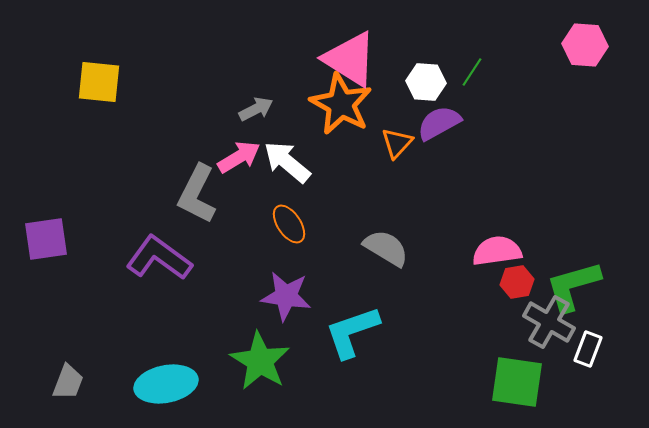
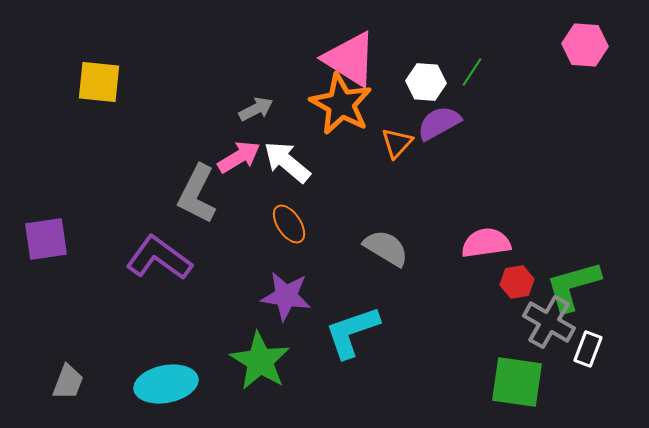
pink semicircle: moved 11 px left, 8 px up
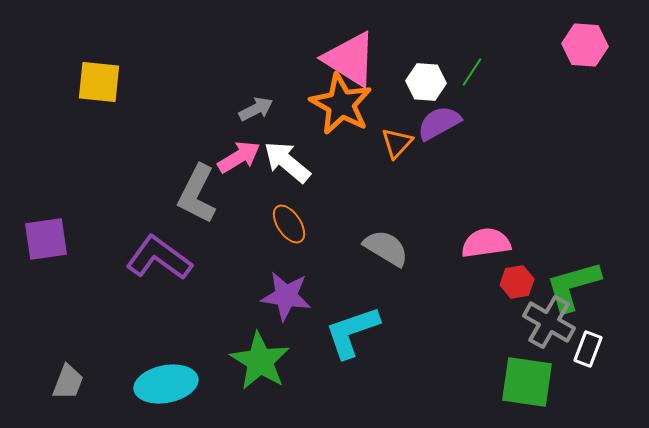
green square: moved 10 px right
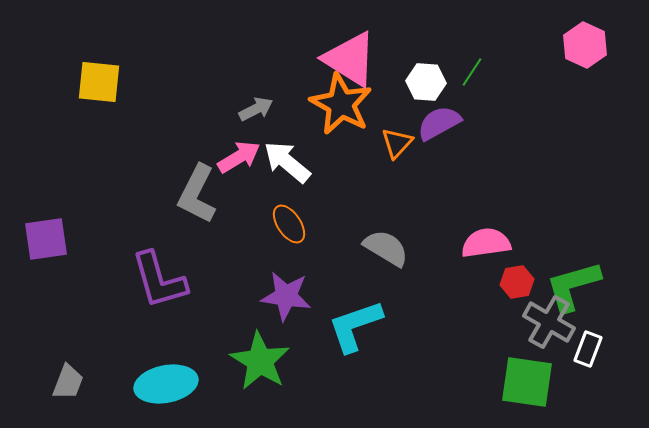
pink hexagon: rotated 21 degrees clockwise
purple L-shape: moved 22 px down; rotated 142 degrees counterclockwise
cyan L-shape: moved 3 px right, 6 px up
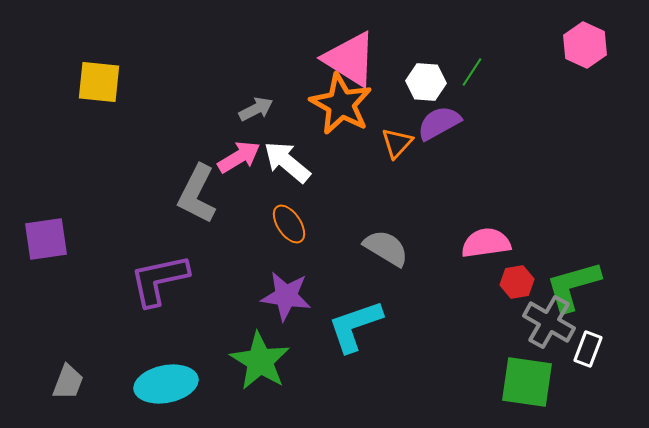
purple L-shape: rotated 94 degrees clockwise
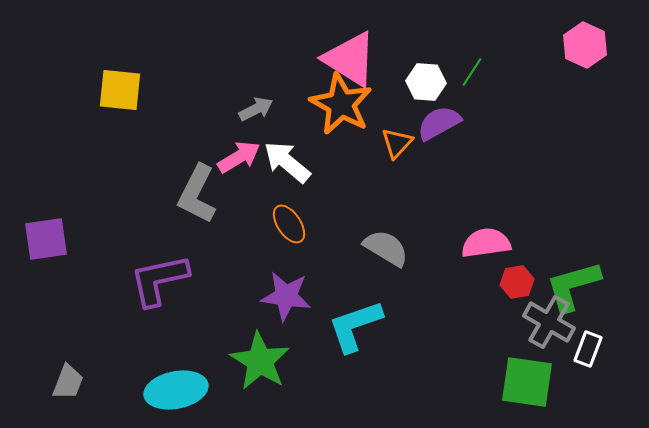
yellow square: moved 21 px right, 8 px down
cyan ellipse: moved 10 px right, 6 px down
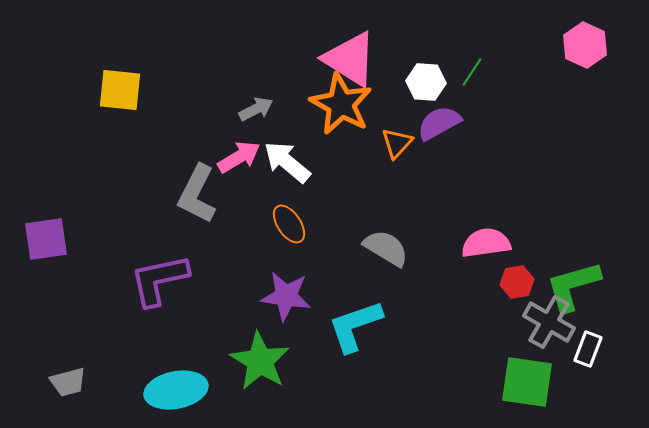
gray trapezoid: rotated 54 degrees clockwise
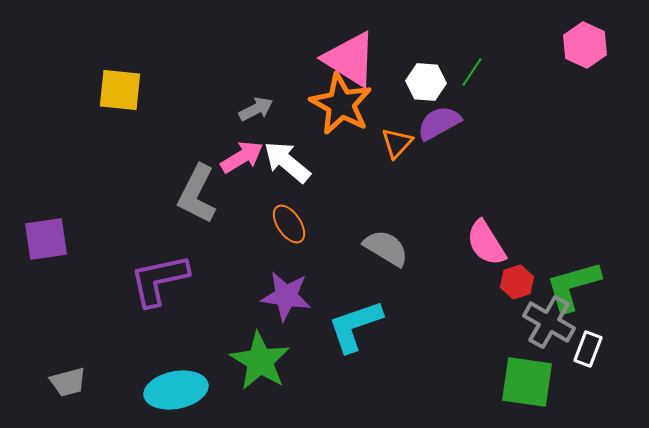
pink arrow: moved 3 px right
pink semicircle: rotated 114 degrees counterclockwise
red hexagon: rotated 8 degrees counterclockwise
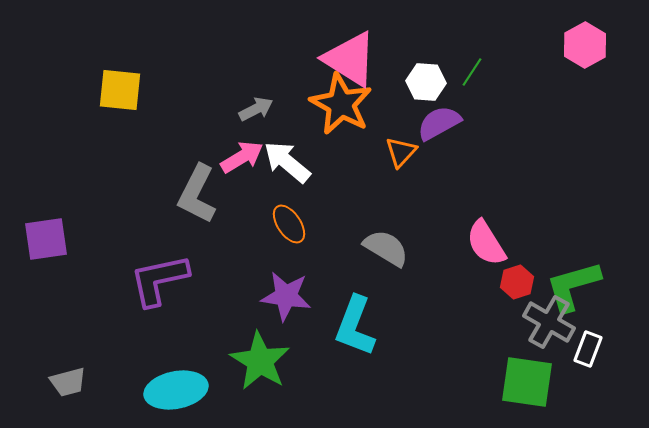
pink hexagon: rotated 6 degrees clockwise
orange triangle: moved 4 px right, 9 px down
cyan L-shape: rotated 50 degrees counterclockwise
